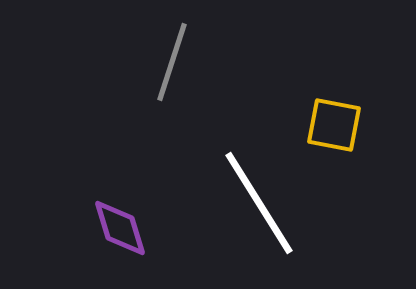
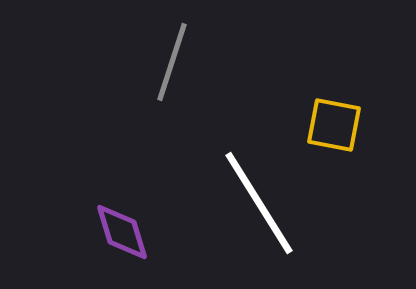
purple diamond: moved 2 px right, 4 px down
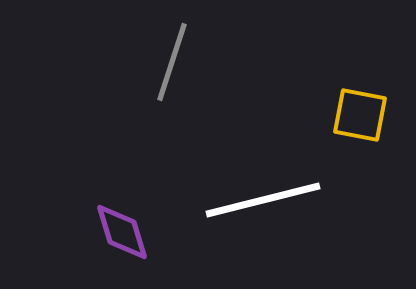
yellow square: moved 26 px right, 10 px up
white line: moved 4 px right, 3 px up; rotated 72 degrees counterclockwise
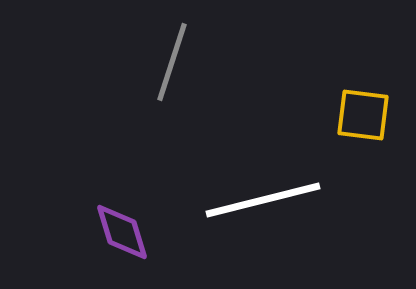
yellow square: moved 3 px right; rotated 4 degrees counterclockwise
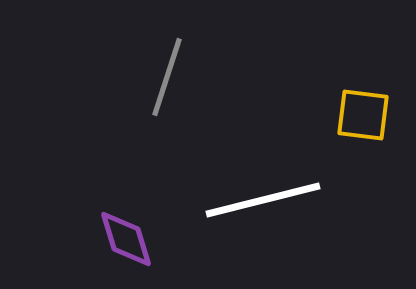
gray line: moved 5 px left, 15 px down
purple diamond: moved 4 px right, 7 px down
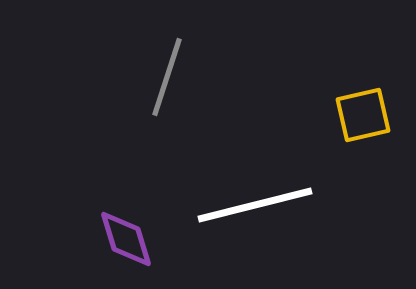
yellow square: rotated 20 degrees counterclockwise
white line: moved 8 px left, 5 px down
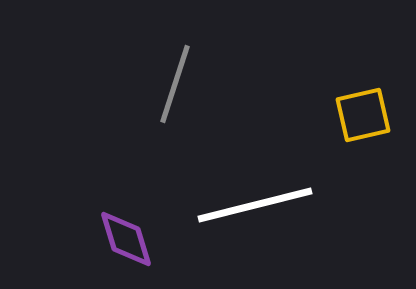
gray line: moved 8 px right, 7 px down
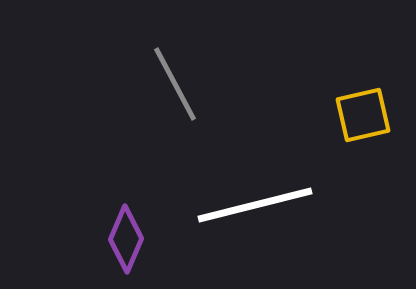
gray line: rotated 46 degrees counterclockwise
purple diamond: rotated 40 degrees clockwise
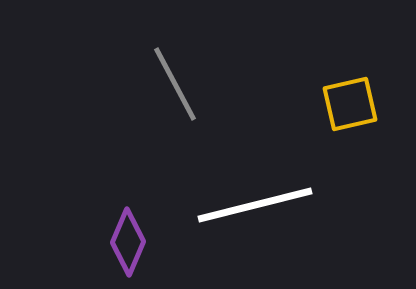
yellow square: moved 13 px left, 11 px up
purple diamond: moved 2 px right, 3 px down
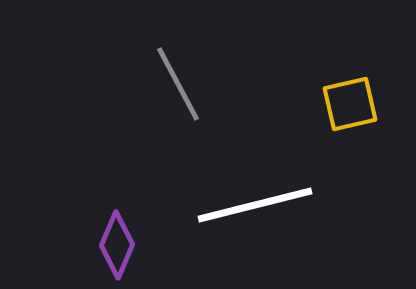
gray line: moved 3 px right
purple diamond: moved 11 px left, 3 px down
